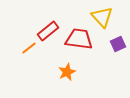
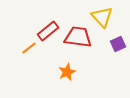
red trapezoid: moved 1 px left, 2 px up
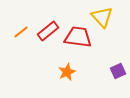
purple square: moved 27 px down
orange line: moved 8 px left, 16 px up
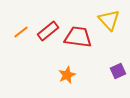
yellow triangle: moved 7 px right, 3 px down
orange star: moved 3 px down
